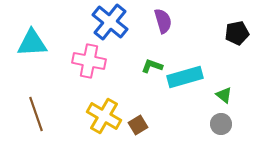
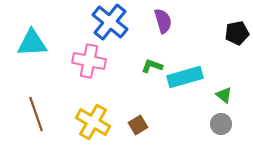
yellow cross: moved 11 px left, 6 px down
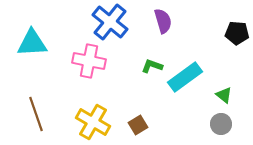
black pentagon: rotated 15 degrees clockwise
cyan rectangle: rotated 20 degrees counterclockwise
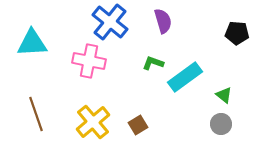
green L-shape: moved 1 px right, 3 px up
yellow cross: rotated 20 degrees clockwise
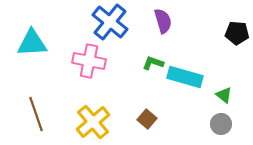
cyan rectangle: rotated 52 degrees clockwise
brown square: moved 9 px right, 6 px up; rotated 18 degrees counterclockwise
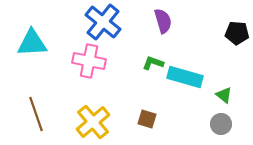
blue cross: moved 7 px left
brown square: rotated 24 degrees counterclockwise
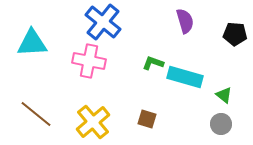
purple semicircle: moved 22 px right
black pentagon: moved 2 px left, 1 px down
brown line: rotated 32 degrees counterclockwise
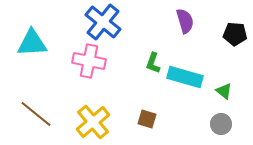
green L-shape: rotated 90 degrees counterclockwise
green triangle: moved 4 px up
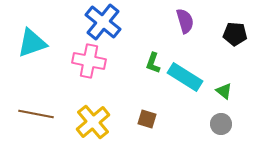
cyan triangle: rotated 16 degrees counterclockwise
cyan rectangle: rotated 16 degrees clockwise
brown line: rotated 28 degrees counterclockwise
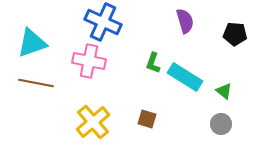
blue cross: rotated 15 degrees counterclockwise
brown line: moved 31 px up
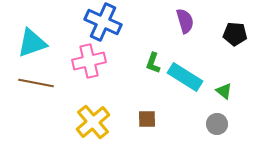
pink cross: rotated 24 degrees counterclockwise
brown square: rotated 18 degrees counterclockwise
gray circle: moved 4 px left
